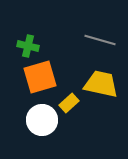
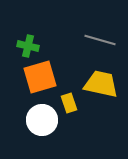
yellow rectangle: rotated 66 degrees counterclockwise
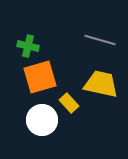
yellow rectangle: rotated 24 degrees counterclockwise
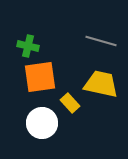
gray line: moved 1 px right, 1 px down
orange square: rotated 8 degrees clockwise
yellow rectangle: moved 1 px right
white circle: moved 3 px down
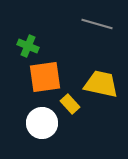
gray line: moved 4 px left, 17 px up
green cross: rotated 10 degrees clockwise
orange square: moved 5 px right
yellow rectangle: moved 1 px down
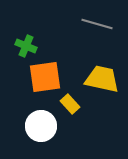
green cross: moved 2 px left
yellow trapezoid: moved 1 px right, 5 px up
white circle: moved 1 px left, 3 px down
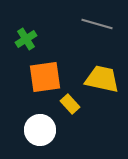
green cross: moved 7 px up; rotated 35 degrees clockwise
white circle: moved 1 px left, 4 px down
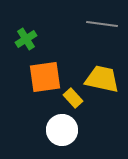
gray line: moved 5 px right; rotated 8 degrees counterclockwise
yellow rectangle: moved 3 px right, 6 px up
white circle: moved 22 px right
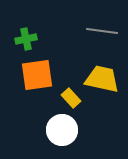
gray line: moved 7 px down
green cross: rotated 20 degrees clockwise
orange square: moved 8 px left, 2 px up
yellow rectangle: moved 2 px left
